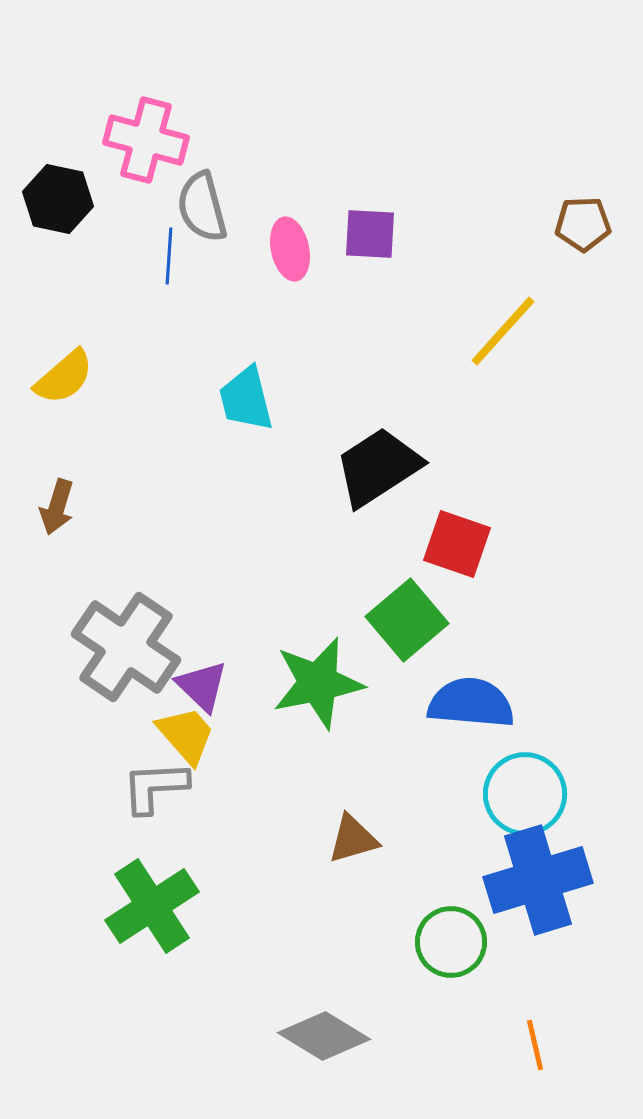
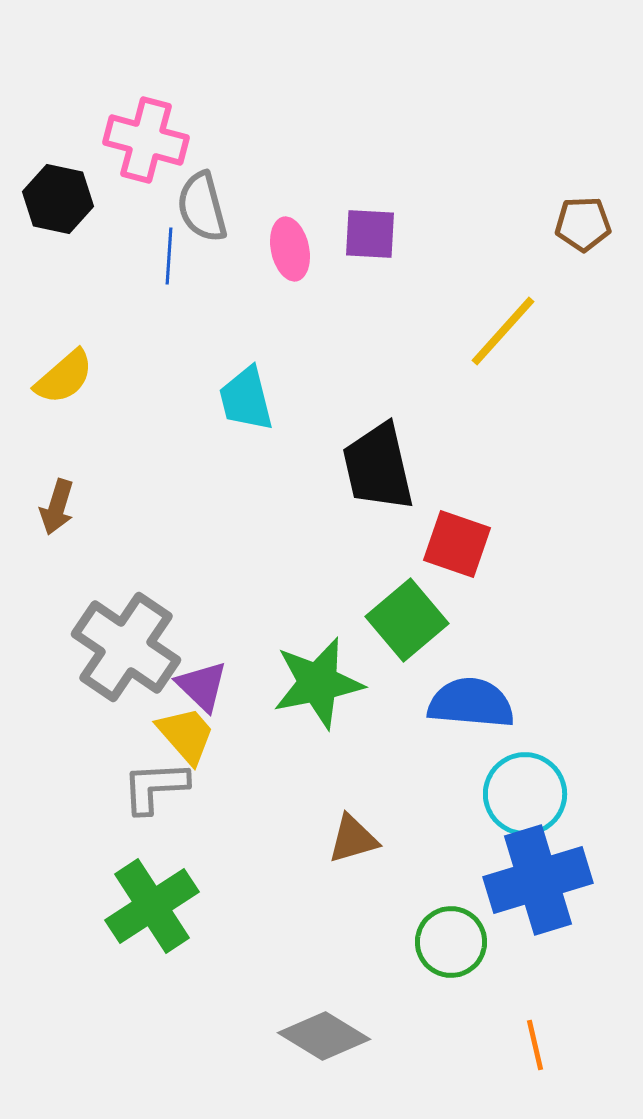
black trapezoid: rotated 70 degrees counterclockwise
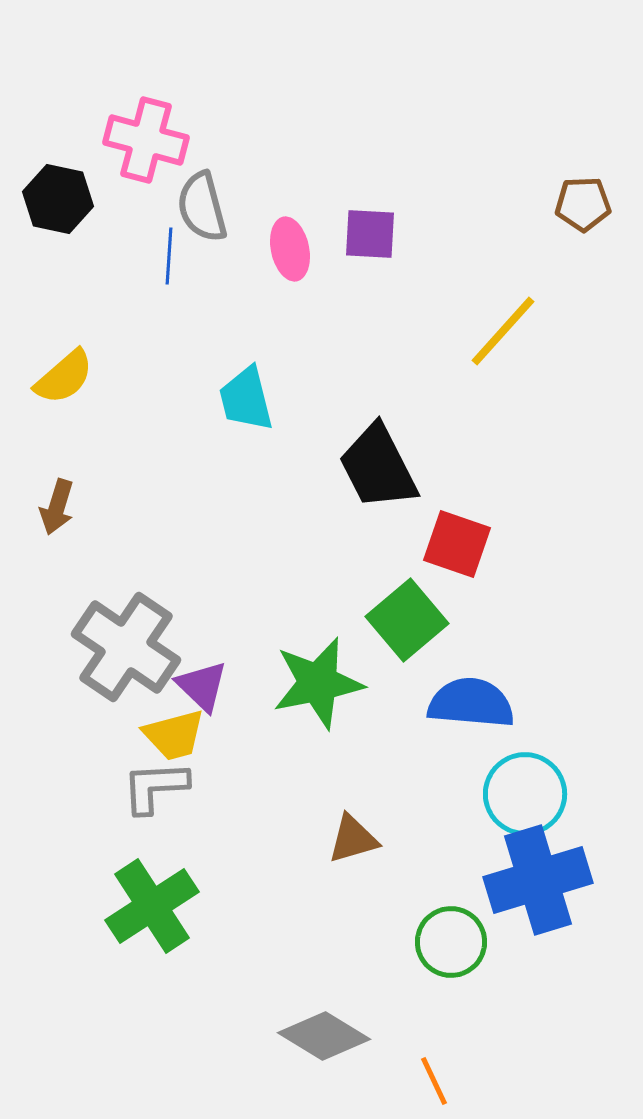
brown pentagon: moved 20 px up
black trapezoid: rotated 14 degrees counterclockwise
yellow trapezoid: moved 12 px left; rotated 116 degrees clockwise
orange line: moved 101 px left, 36 px down; rotated 12 degrees counterclockwise
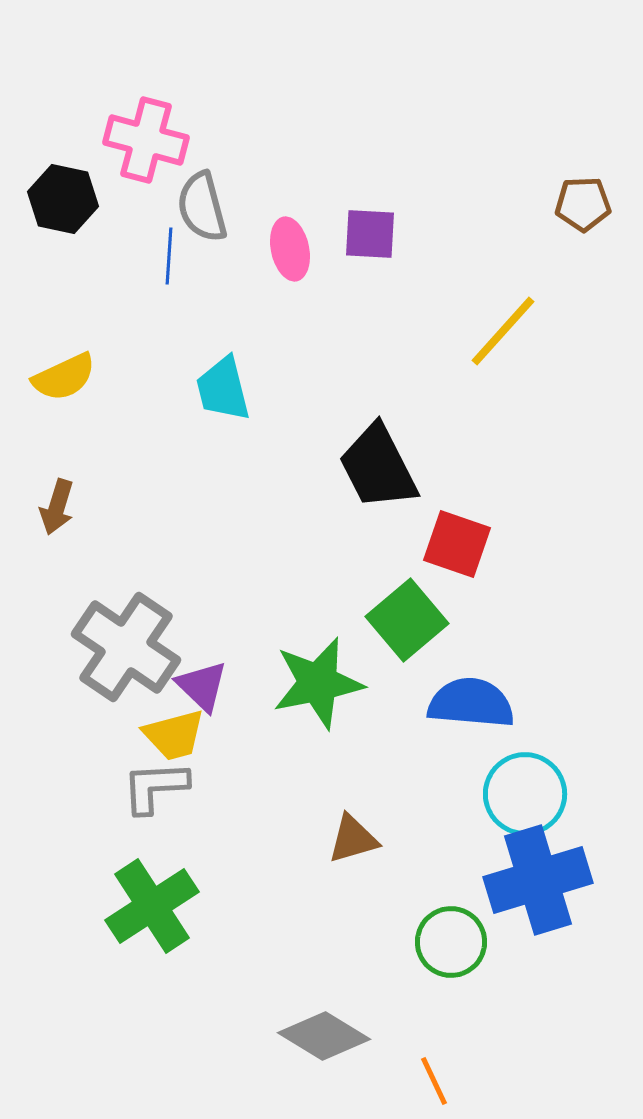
black hexagon: moved 5 px right
yellow semicircle: rotated 16 degrees clockwise
cyan trapezoid: moved 23 px left, 10 px up
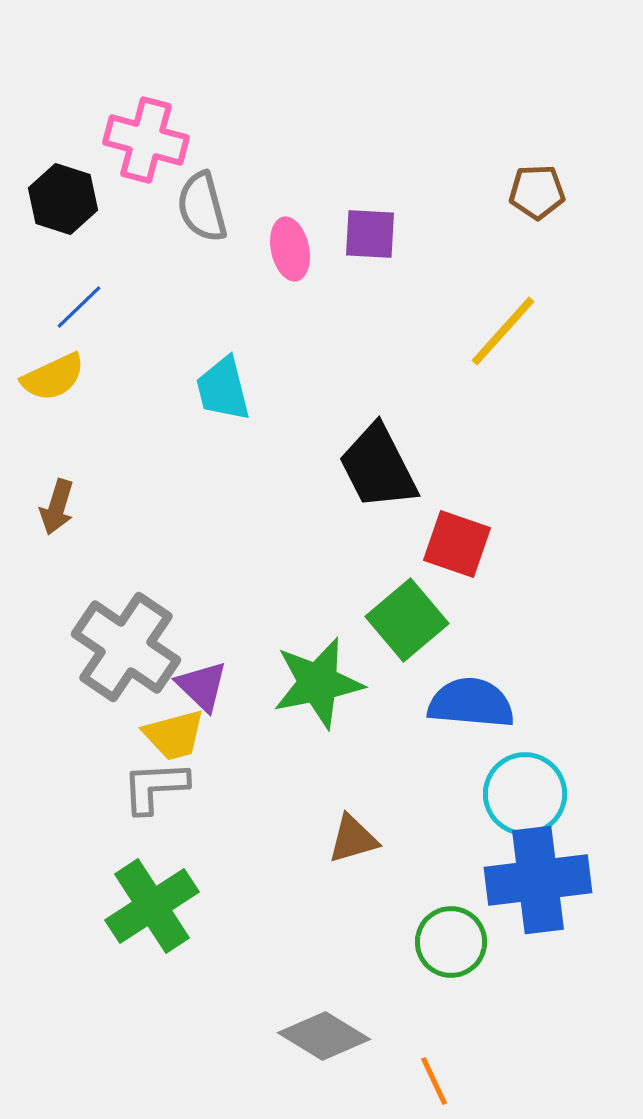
black hexagon: rotated 6 degrees clockwise
brown pentagon: moved 46 px left, 12 px up
blue line: moved 90 px left, 51 px down; rotated 42 degrees clockwise
yellow semicircle: moved 11 px left
blue cross: rotated 10 degrees clockwise
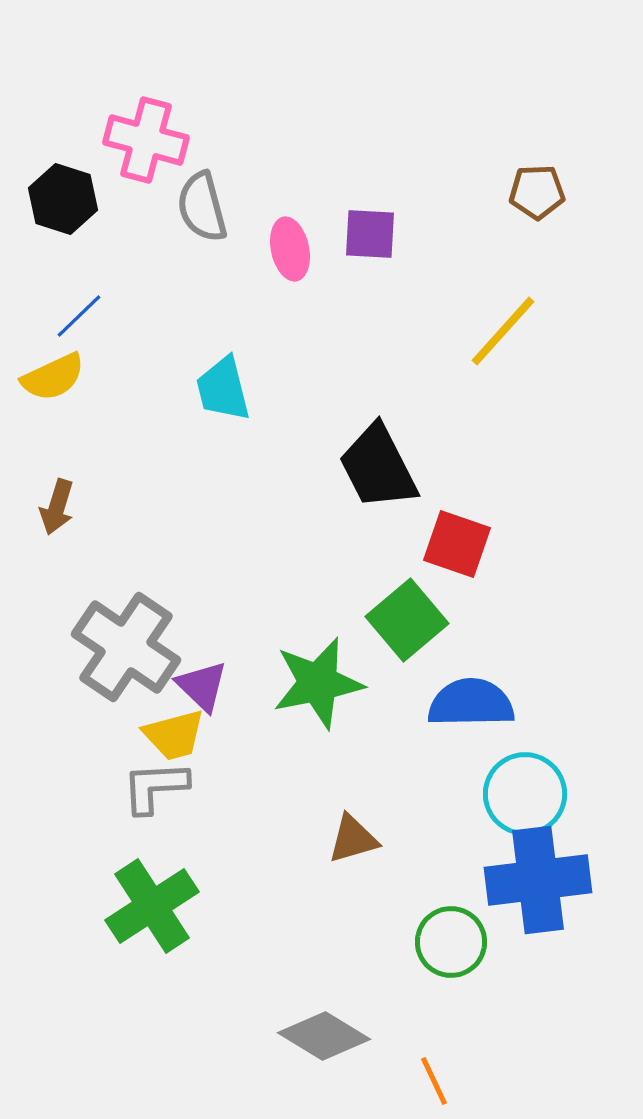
blue line: moved 9 px down
blue semicircle: rotated 6 degrees counterclockwise
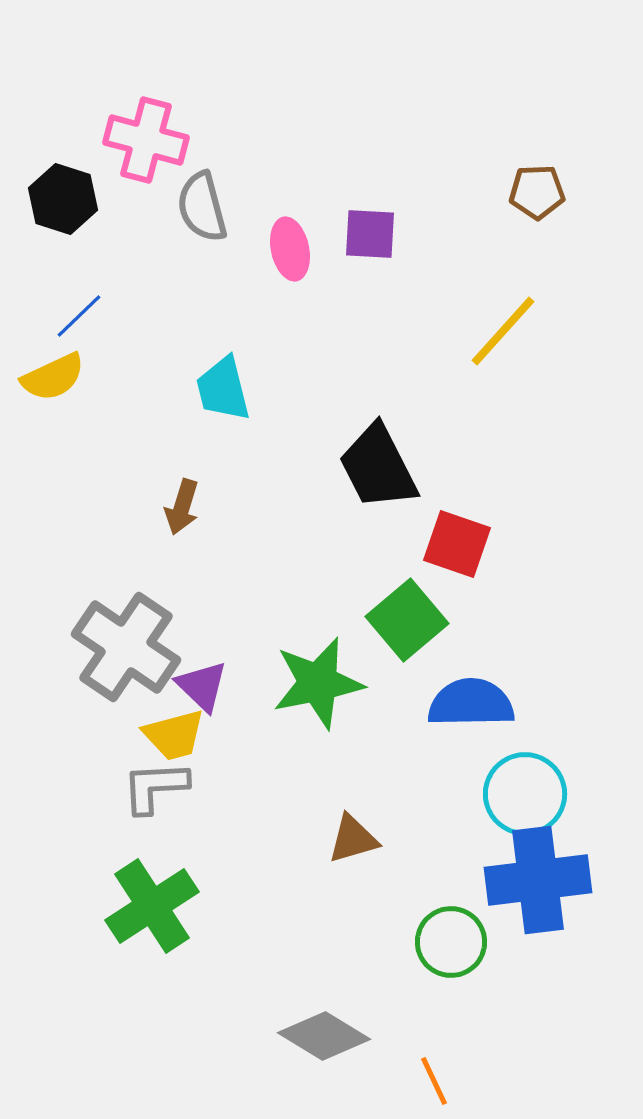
brown arrow: moved 125 px right
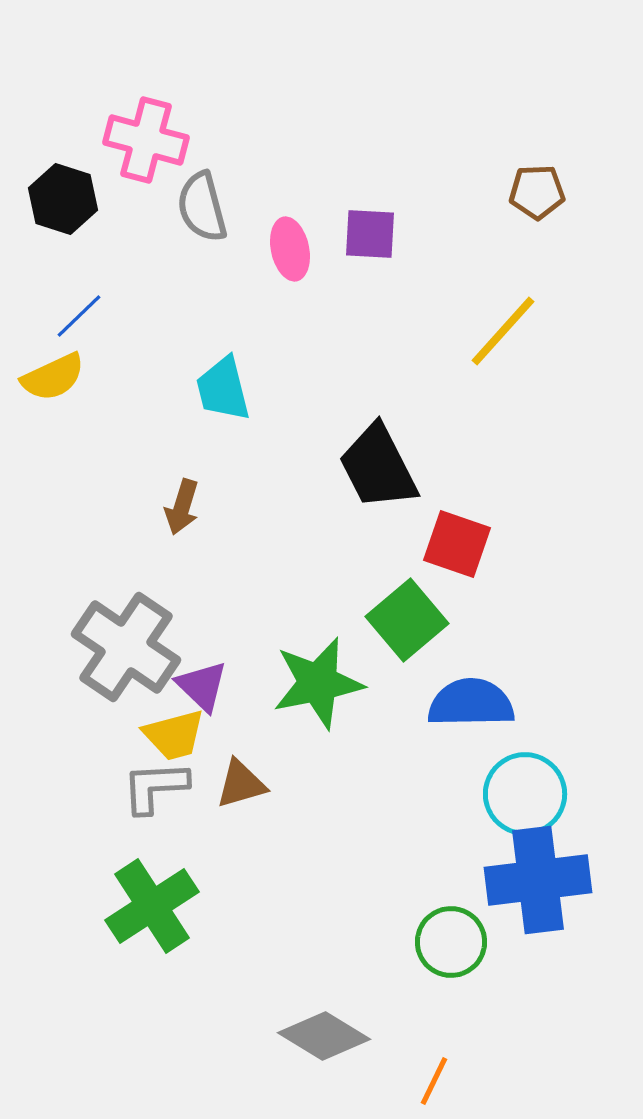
brown triangle: moved 112 px left, 55 px up
orange line: rotated 51 degrees clockwise
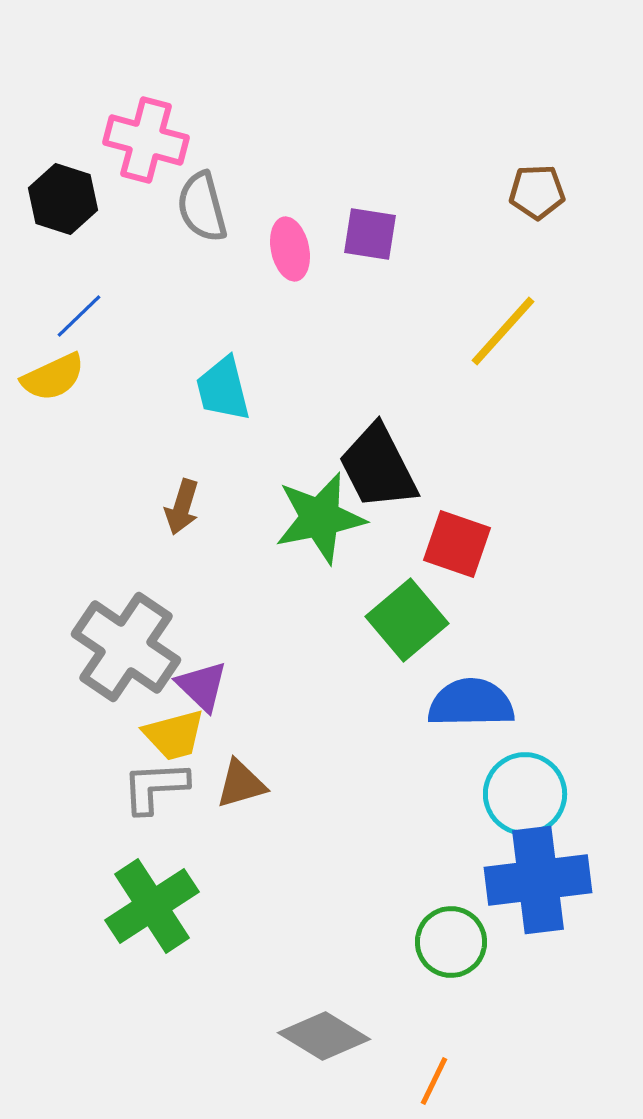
purple square: rotated 6 degrees clockwise
green star: moved 2 px right, 165 px up
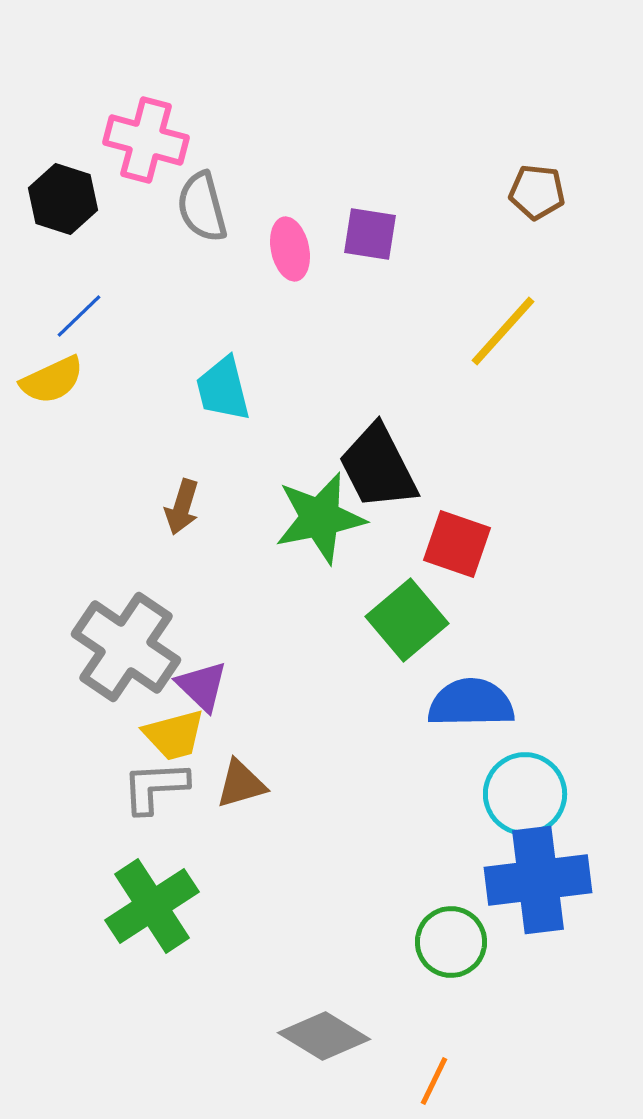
brown pentagon: rotated 8 degrees clockwise
yellow semicircle: moved 1 px left, 3 px down
